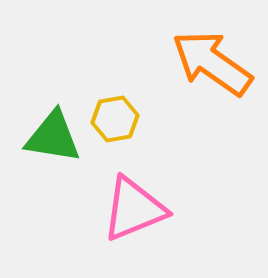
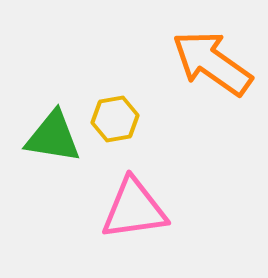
pink triangle: rotated 14 degrees clockwise
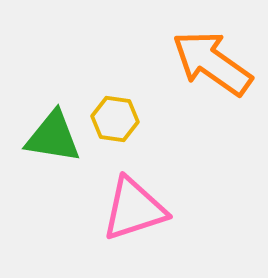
yellow hexagon: rotated 18 degrees clockwise
pink triangle: rotated 10 degrees counterclockwise
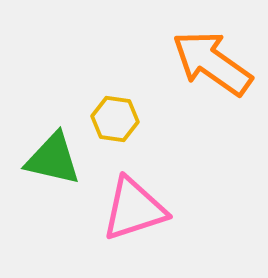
green triangle: moved 22 px down; rotated 4 degrees clockwise
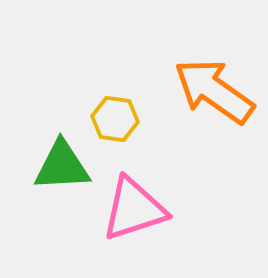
orange arrow: moved 2 px right, 28 px down
green triangle: moved 9 px right, 7 px down; rotated 16 degrees counterclockwise
